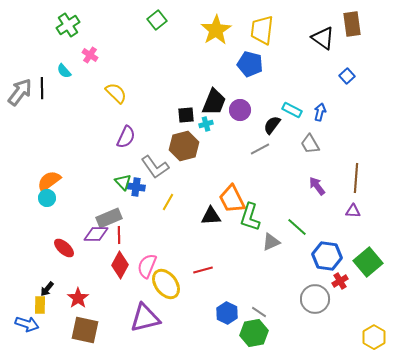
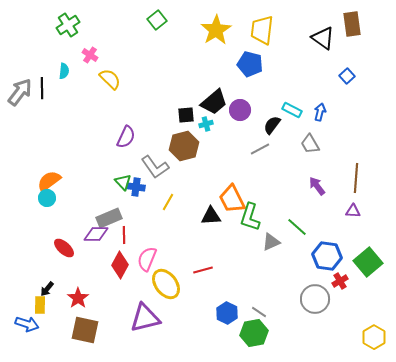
cyan semicircle at (64, 71): rotated 133 degrees counterclockwise
yellow semicircle at (116, 93): moved 6 px left, 14 px up
black trapezoid at (214, 102): rotated 28 degrees clockwise
red line at (119, 235): moved 5 px right
pink semicircle at (147, 266): moved 7 px up
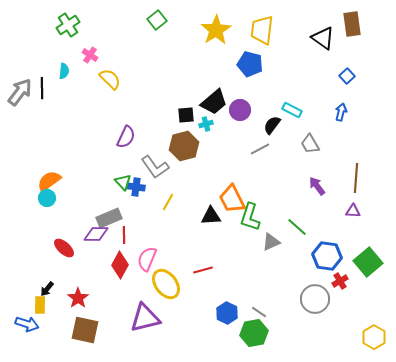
blue arrow at (320, 112): moved 21 px right
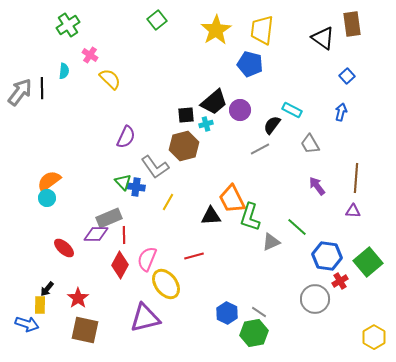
red line at (203, 270): moved 9 px left, 14 px up
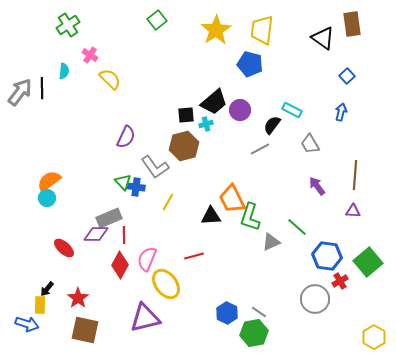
brown line at (356, 178): moved 1 px left, 3 px up
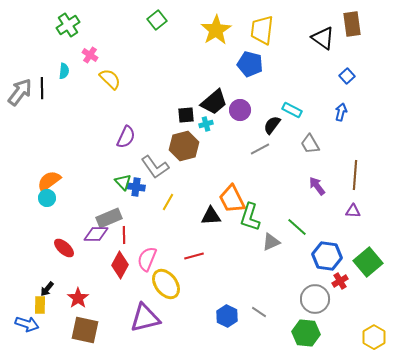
blue hexagon at (227, 313): moved 3 px down
green hexagon at (254, 333): moved 52 px right; rotated 16 degrees clockwise
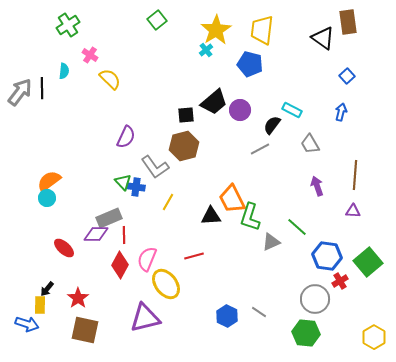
brown rectangle at (352, 24): moved 4 px left, 2 px up
cyan cross at (206, 124): moved 74 px up; rotated 24 degrees counterclockwise
purple arrow at (317, 186): rotated 18 degrees clockwise
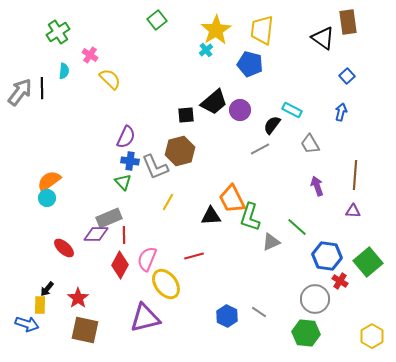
green cross at (68, 25): moved 10 px left, 7 px down
brown hexagon at (184, 146): moved 4 px left, 5 px down
gray L-shape at (155, 167): rotated 12 degrees clockwise
blue cross at (136, 187): moved 6 px left, 26 px up
red cross at (340, 281): rotated 28 degrees counterclockwise
yellow hexagon at (374, 337): moved 2 px left, 1 px up
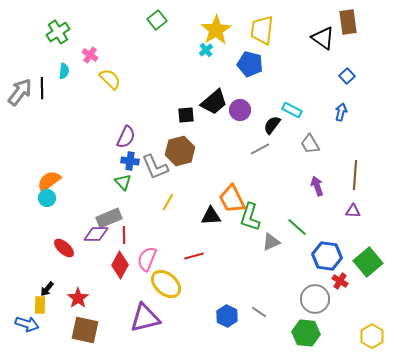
yellow ellipse at (166, 284): rotated 12 degrees counterclockwise
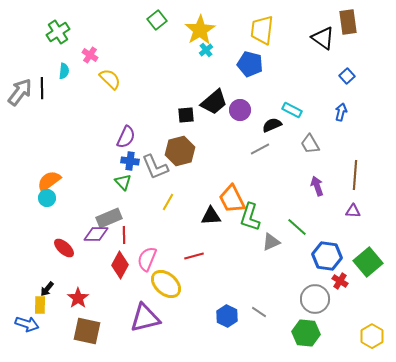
yellow star at (216, 30): moved 16 px left
black semicircle at (272, 125): rotated 30 degrees clockwise
brown square at (85, 330): moved 2 px right, 1 px down
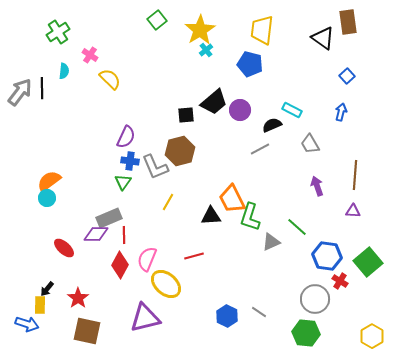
green triangle at (123, 182): rotated 18 degrees clockwise
